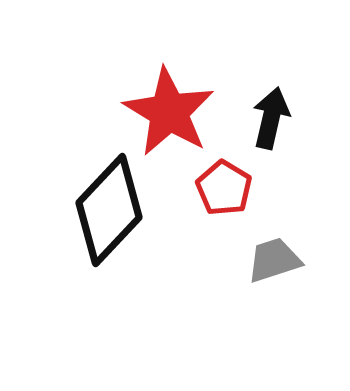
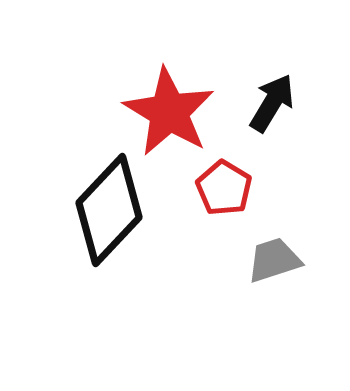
black arrow: moved 1 px right, 15 px up; rotated 18 degrees clockwise
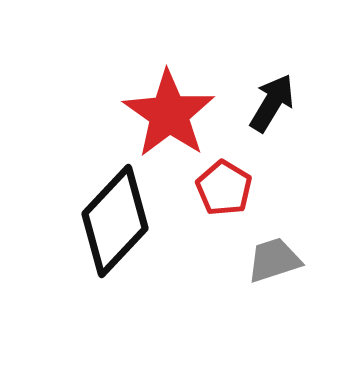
red star: moved 2 px down; rotated 4 degrees clockwise
black diamond: moved 6 px right, 11 px down
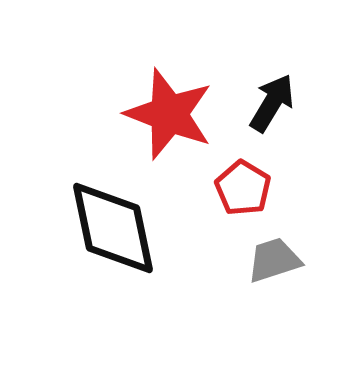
red star: rotated 14 degrees counterclockwise
red pentagon: moved 19 px right
black diamond: moved 2 px left, 7 px down; rotated 55 degrees counterclockwise
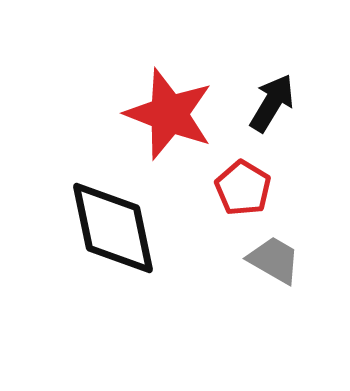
gray trapezoid: rotated 48 degrees clockwise
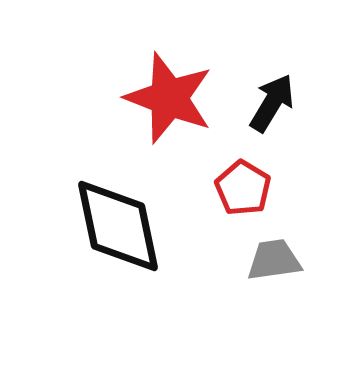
red star: moved 16 px up
black diamond: moved 5 px right, 2 px up
gray trapezoid: rotated 38 degrees counterclockwise
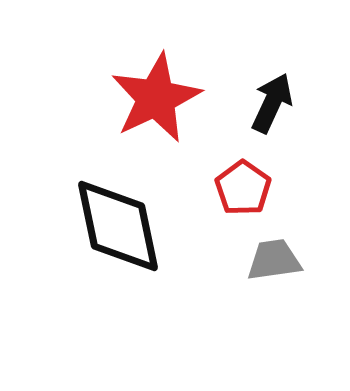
red star: moved 13 px left; rotated 26 degrees clockwise
black arrow: rotated 6 degrees counterclockwise
red pentagon: rotated 4 degrees clockwise
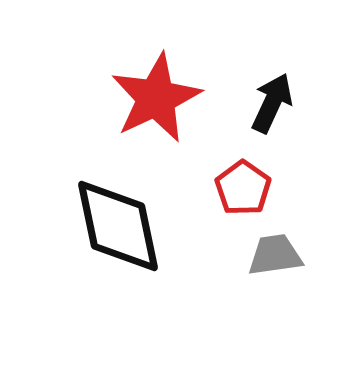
gray trapezoid: moved 1 px right, 5 px up
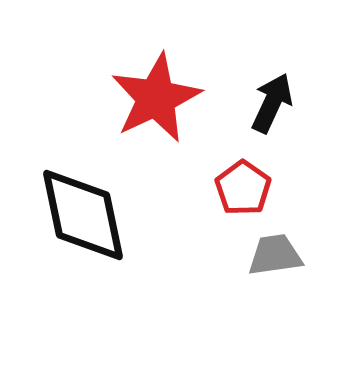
black diamond: moved 35 px left, 11 px up
